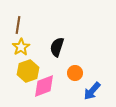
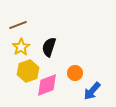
brown line: rotated 60 degrees clockwise
black semicircle: moved 8 px left
pink diamond: moved 3 px right, 1 px up
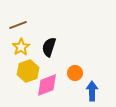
blue arrow: rotated 138 degrees clockwise
